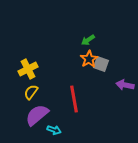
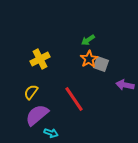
yellow cross: moved 12 px right, 10 px up
red line: rotated 24 degrees counterclockwise
cyan arrow: moved 3 px left, 3 px down
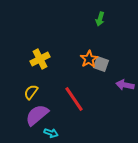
green arrow: moved 12 px right, 21 px up; rotated 40 degrees counterclockwise
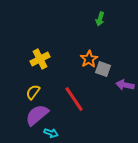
gray square: moved 2 px right, 5 px down
yellow semicircle: moved 2 px right
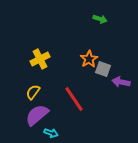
green arrow: rotated 88 degrees counterclockwise
purple arrow: moved 4 px left, 3 px up
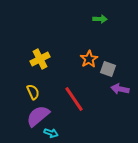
green arrow: rotated 16 degrees counterclockwise
gray square: moved 5 px right
purple arrow: moved 1 px left, 7 px down
yellow semicircle: rotated 119 degrees clockwise
purple semicircle: moved 1 px right, 1 px down
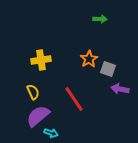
yellow cross: moved 1 px right, 1 px down; rotated 18 degrees clockwise
